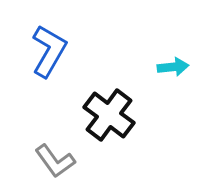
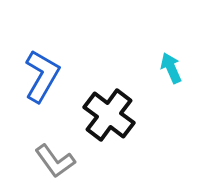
blue L-shape: moved 7 px left, 25 px down
cyan arrow: moved 2 px left, 1 px down; rotated 108 degrees counterclockwise
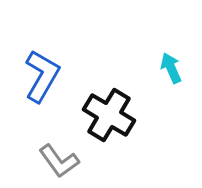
black cross: rotated 6 degrees counterclockwise
gray L-shape: moved 4 px right
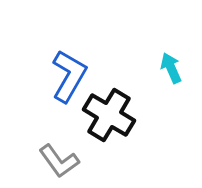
blue L-shape: moved 27 px right
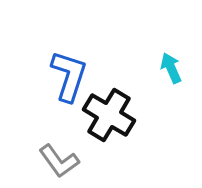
blue L-shape: rotated 12 degrees counterclockwise
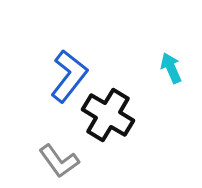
blue L-shape: rotated 20 degrees clockwise
black cross: moved 1 px left
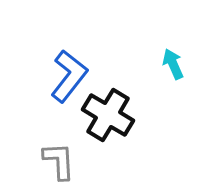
cyan arrow: moved 2 px right, 4 px up
gray L-shape: rotated 147 degrees counterclockwise
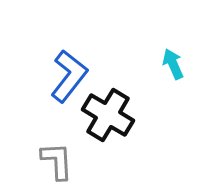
gray L-shape: moved 2 px left
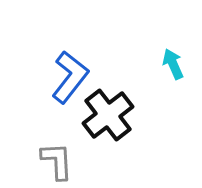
blue L-shape: moved 1 px right, 1 px down
black cross: rotated 21 degrees clockwise
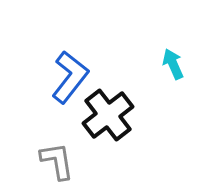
gray L-shape: rotated 6 degrees counterclockwise
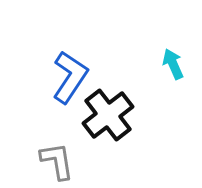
blue L-shape: rotated 4 degrees counterclockwise
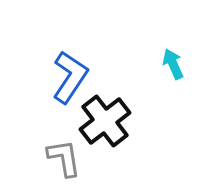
black cross: moved 3 px left, 6 px down
gray L-shape: moved 7 px right, 3 px up
